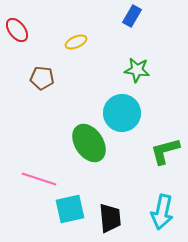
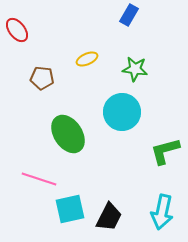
blue rectangle: moved 3 px left, 1 px up
yellow ellipse: moved 11 px right, 17 px down
green star: moved 2 px left, 1 px up
cyan circle: moved 1 px up
green ellipse: moved 21 px left, 9 px up
black trapezoid: moved 1 px left, 1 px up; rotated 32 degrees clockwise
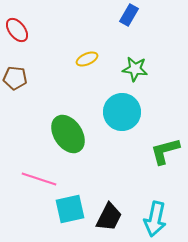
brown pentagon: moved 27 px left
cyan arrow: moved 7 px left, 7 px down
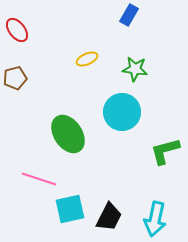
brown pentagon: rotated 20 degrees counterclockwise
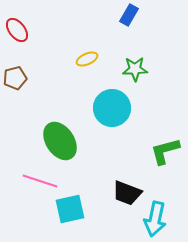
green star: rotated 10 degrees counterclockwise
cyan circle: moved 10 px left, 4 px up
green ellipse: moved 8 px left, 7 px down
pink line: moved 1 px right, 2 px down
black trapezoid: moved 18 px right, 24 px up; rotated 84 degrees clockwise
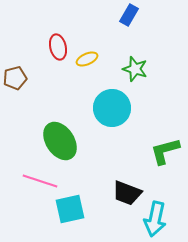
red ellipse: moved 41 px right, 17 px down; rotated 25 degrees clockwise
green star: rotated 20 degrees clockwise
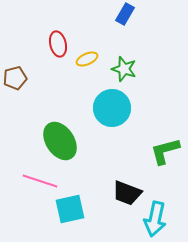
blue rectangle: moved 4 px left, 1 px up
red ellipse: moved 3 px up
green star: moved 11 px left
